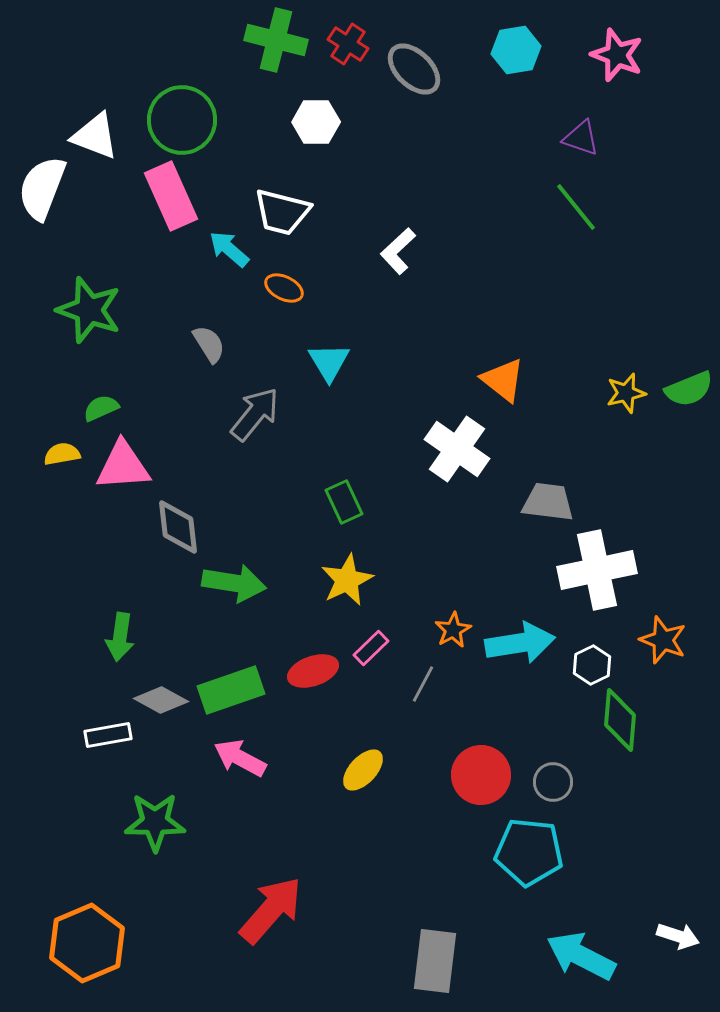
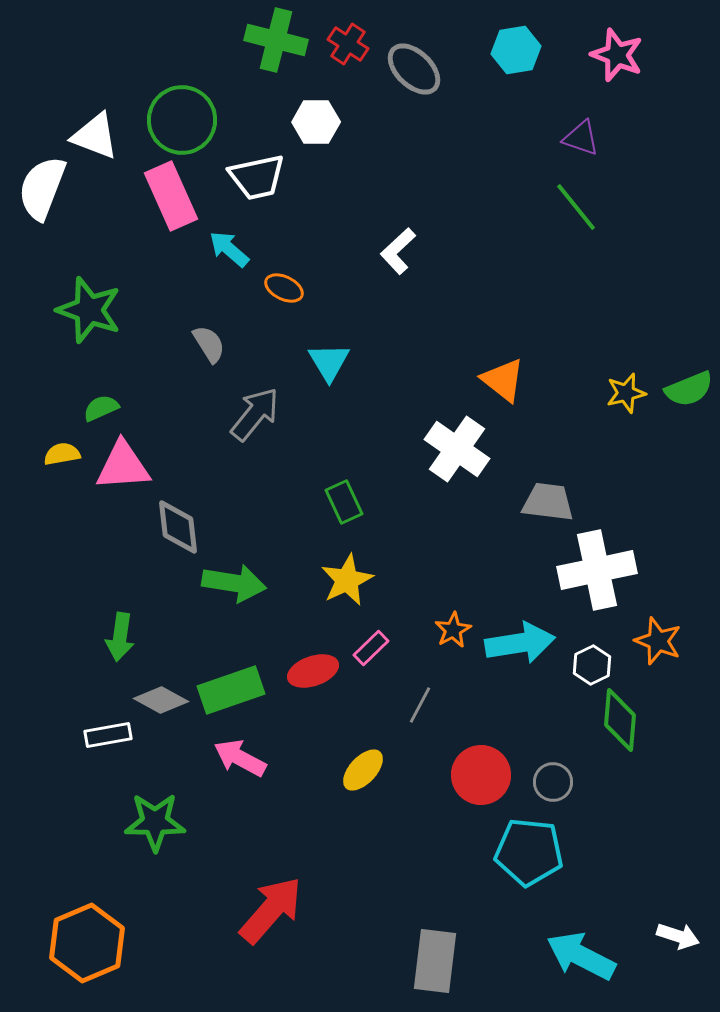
white trapezoid at (282, 212): moved 25 px left, 35 px up; rotated 26 degrees counterclockwise
orange star at (663, 640): moved 5 px left, 1 px down
gray line at (423, 684): moved 3 px left, 21 px down
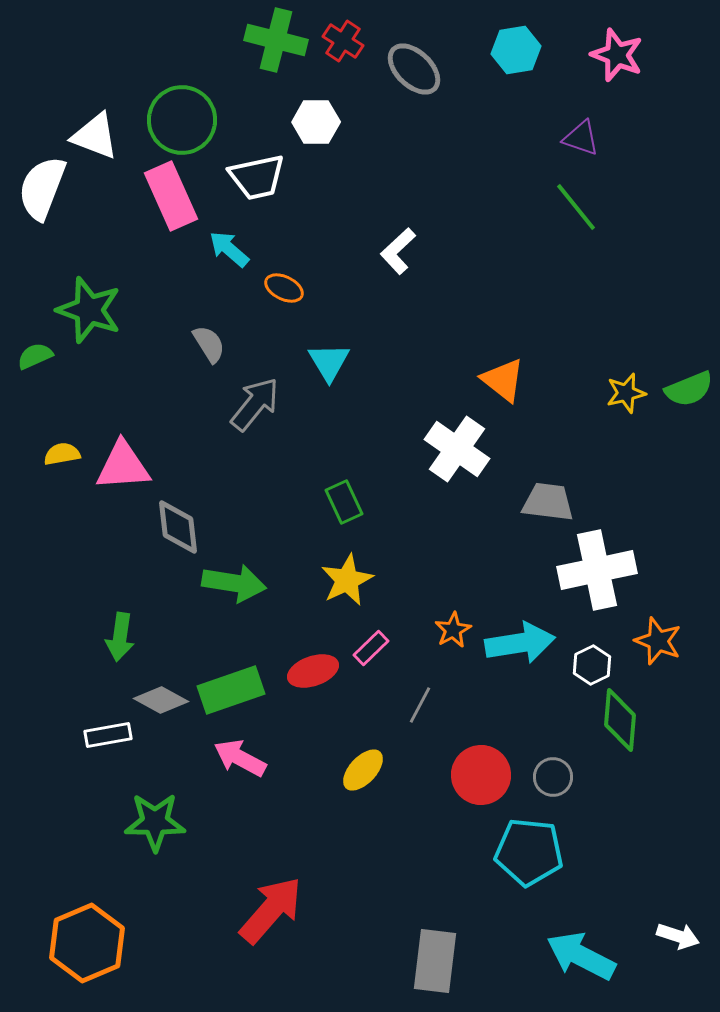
red cross at (348, 44): moved 5 px left, 3 px up
green semicircle at (101, 408): moved 66 px left, 52 px up
gray arrow at (255, 414): moved 10 px up
gray circle at (553, 782): moved 5 px up
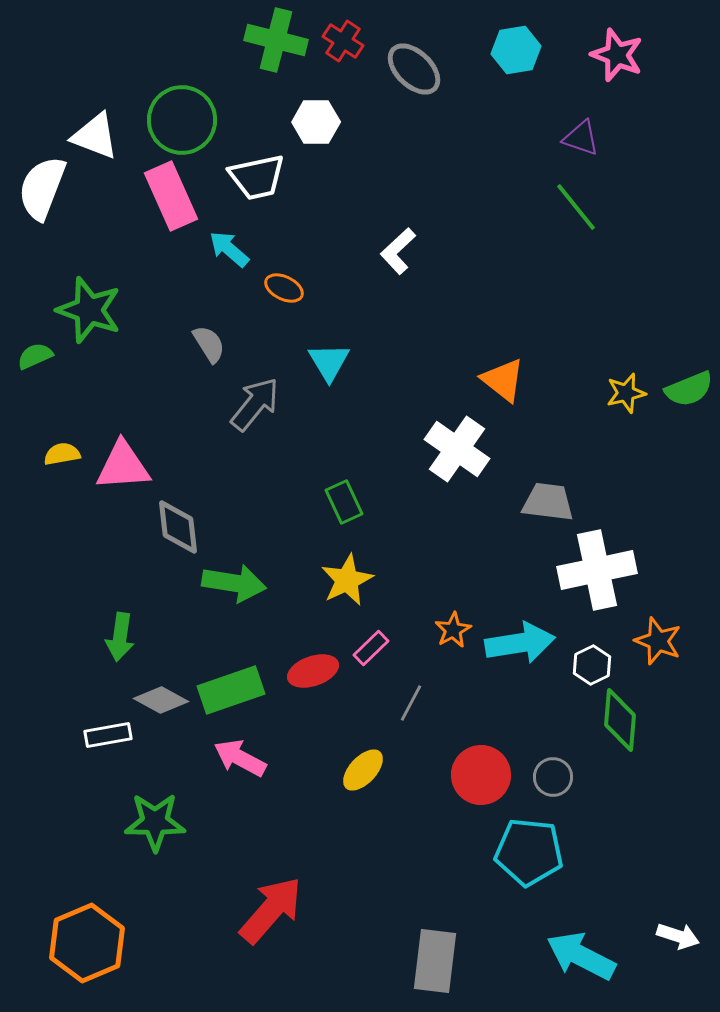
gray line at (420, 705): moved 9 px left, 2 px up
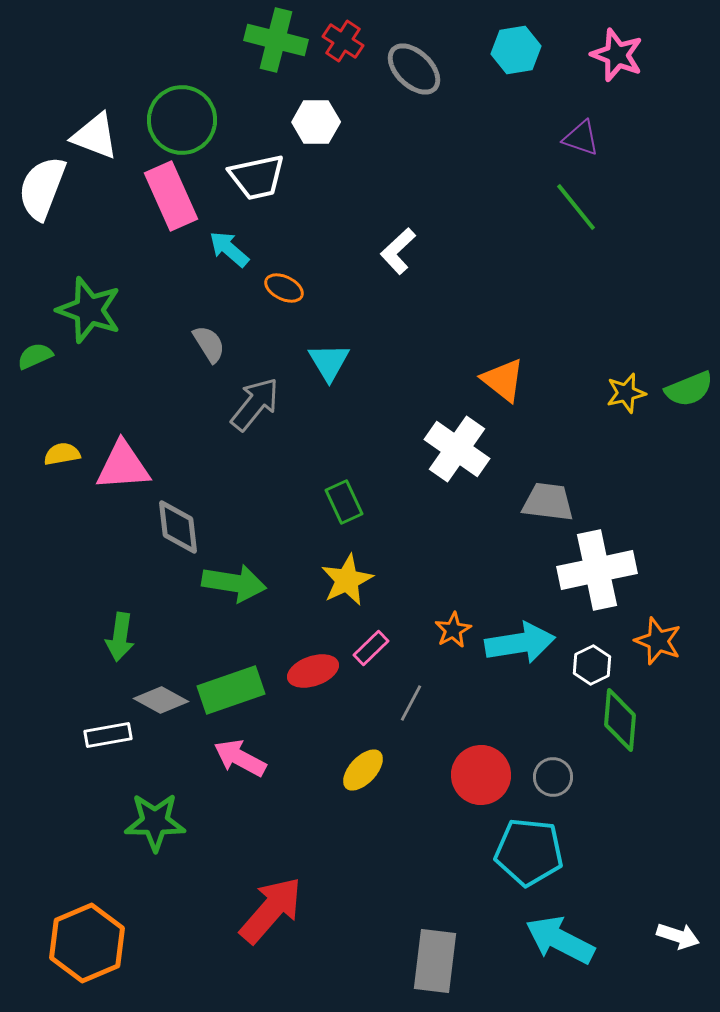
cyan arrow at (581, 956): moved 21 px left, 16 px up
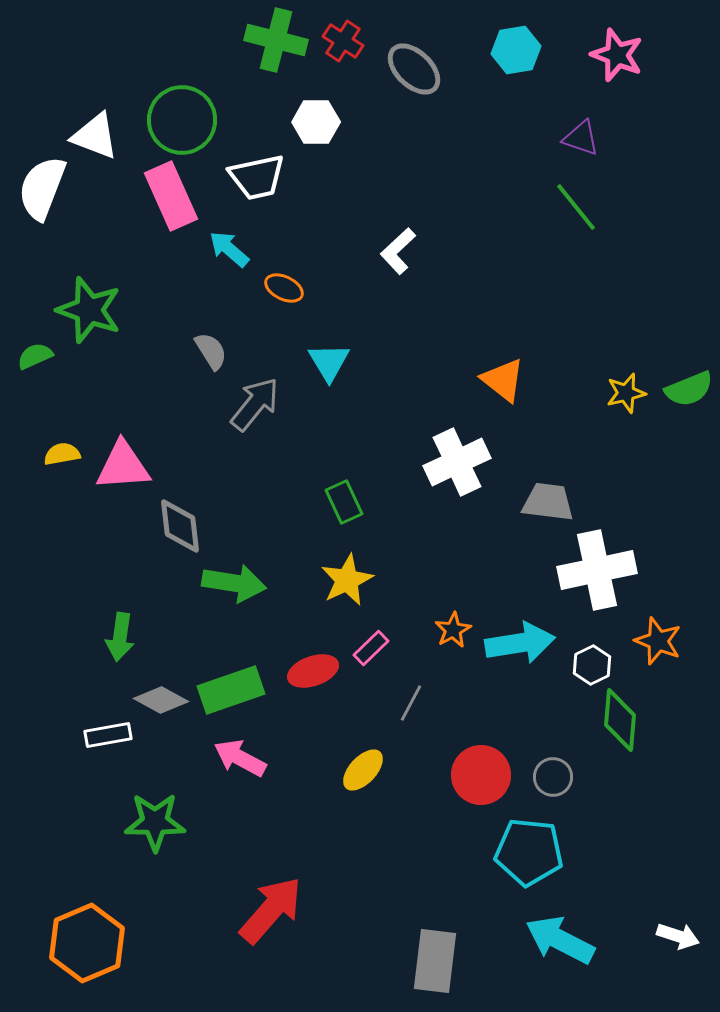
gray semicircle at (209, 344): moved 2 px right, 7 px down
white cross at (457, 449): moved 13 px down; rotated 30 degrees clockwise
gray diamond at (178, 527): moved 2 px right, 1 px up
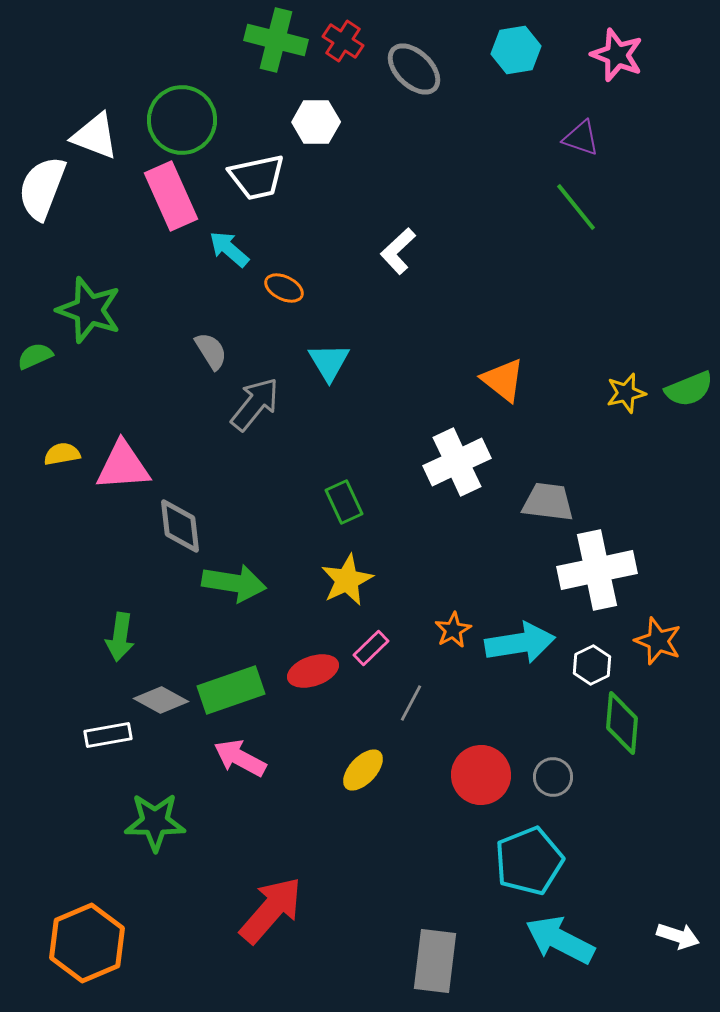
green diamond at (620, 720): moved 2 px right, 3 px down
cyan pentagon at (529, 852): moved 9 px down; rotated 28 degrees counterclockwise
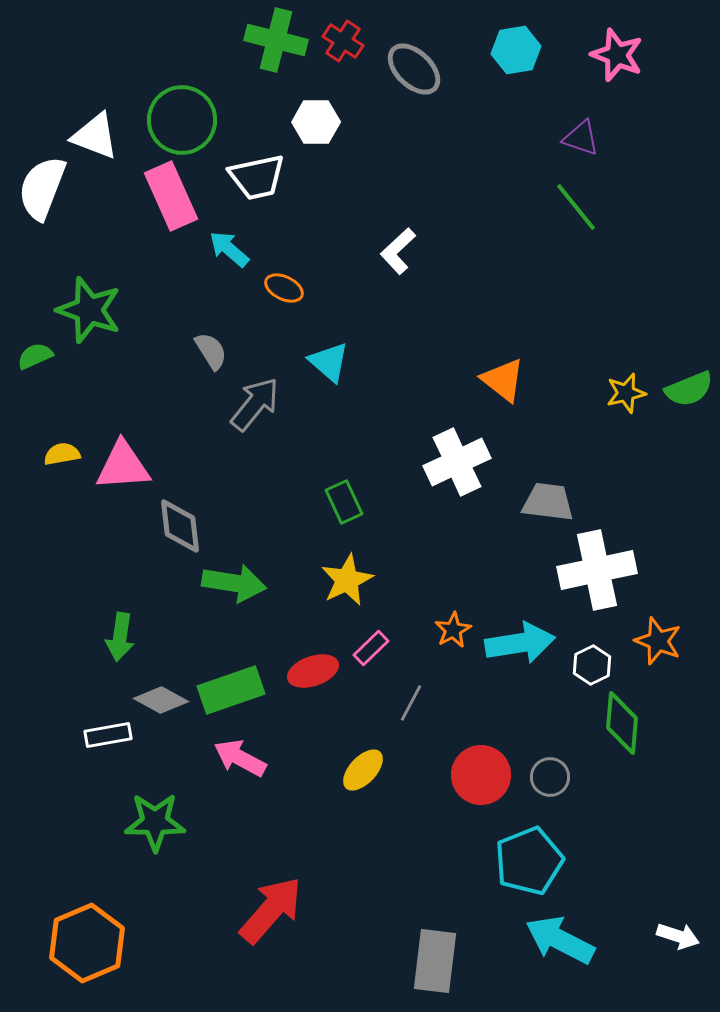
cyan triangle at (329, 362): rotated 18 degrees counterclockwise
gray circle at (553, 777): moved 3 px left
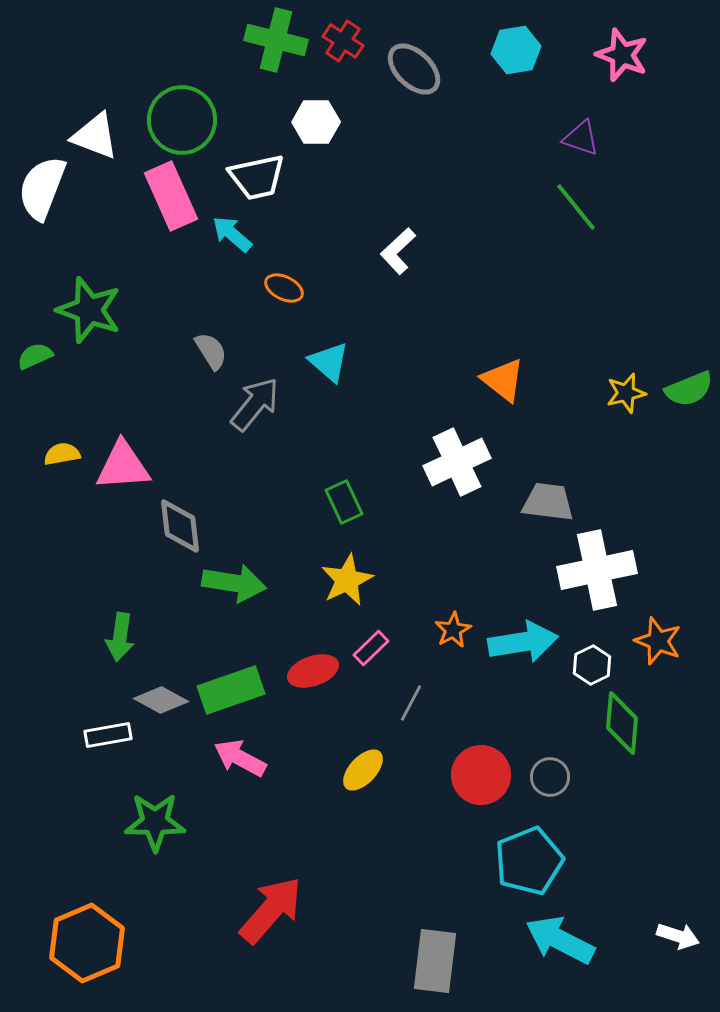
pink star at (617, 55): moved 5 px right
cyan arrow at (229, 249): moved 3 px right, 15 px up
cyan arrow at (520, 643): moved 3 px right, 1 px up
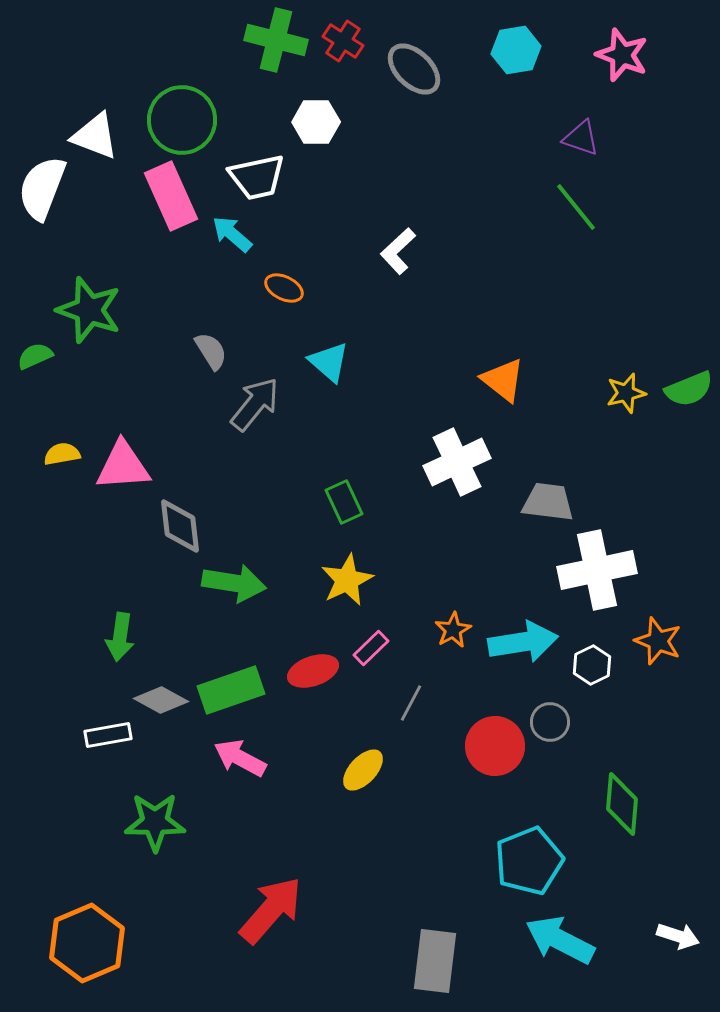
green diamond at (622, 723): moved 81 px down
red circle at (481, 775): moved 14 px right, 29 px up
gray circle at (550, 777): moved 55 px up
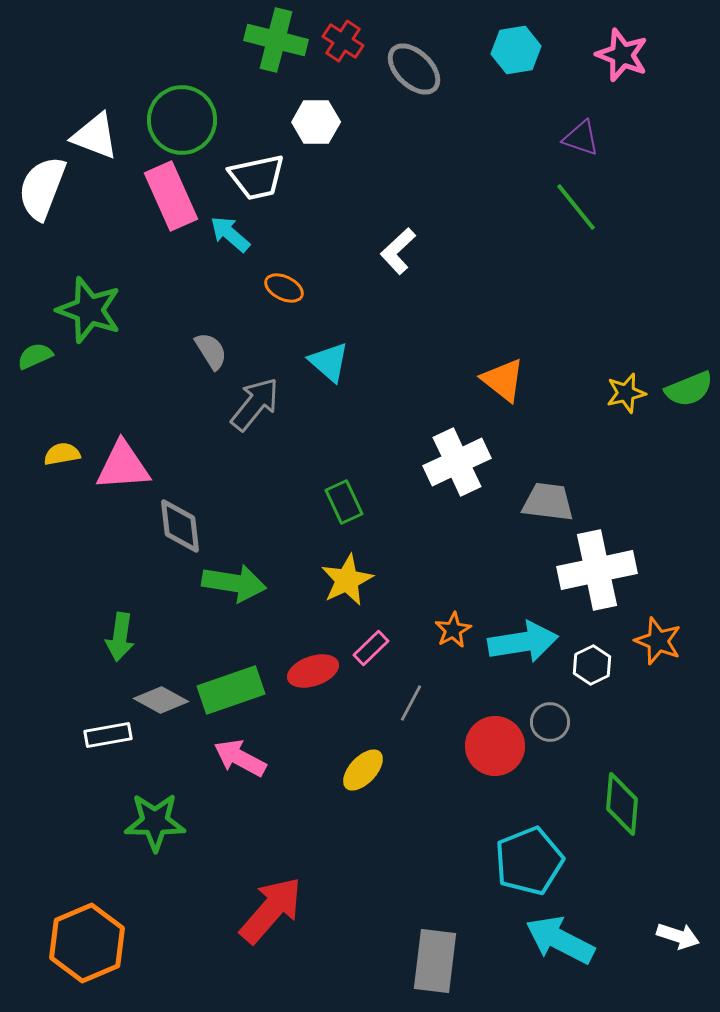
cyan arrow at (232, 234): moved 2 px left
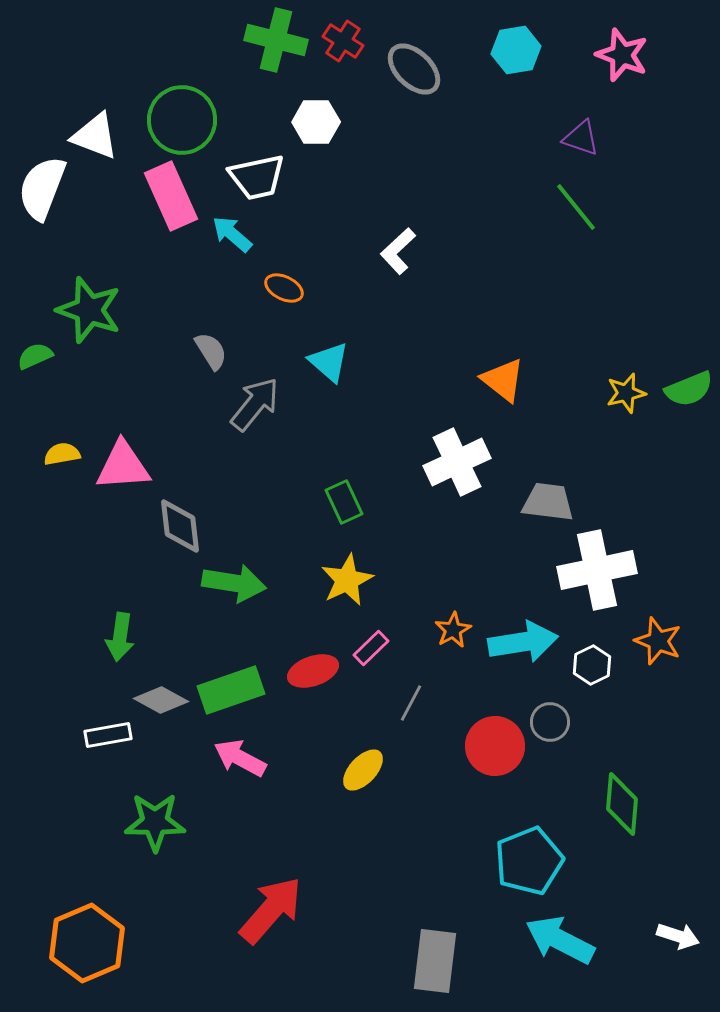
cyan arrow at (230, 234): moved 2 px right
